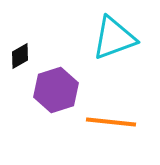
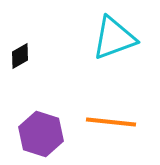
purple hexagon: moved 15 px left, 44 px down; rotated 24 degrees counterclockwise
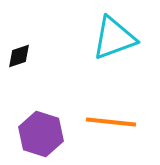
black diamond: moved 1 px left; rotated 12 degrees clockwise
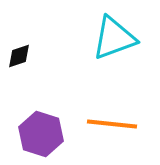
orange line: moved 1 px right, 2 px down
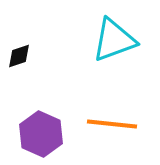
cyan triangle: moved 2 px down
purple hexagon: rotated 6 degrees clockwise
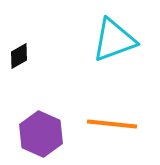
black diamond: rotated 12 degrees counterclockwise
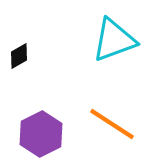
orange line: rotated 27 degrees clockwise
purple hexagon: rotated 9 degrees clockwise
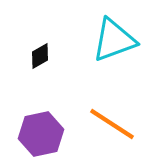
black diamond: moved 21 px right
purple hexagon: rotated 15 degrees clockwise
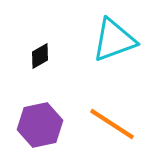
purple hexagon: moved 1 px left, 9 px up
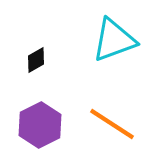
black diamond: moved 4 px left, 4 px down
purple hexagon: rotated 15 degrees counterclockwise
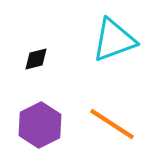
black diamond: moved 1 px up; rotated 16 degrees clockwise
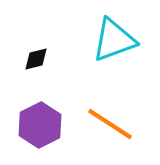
orange line: moved 2 px left
